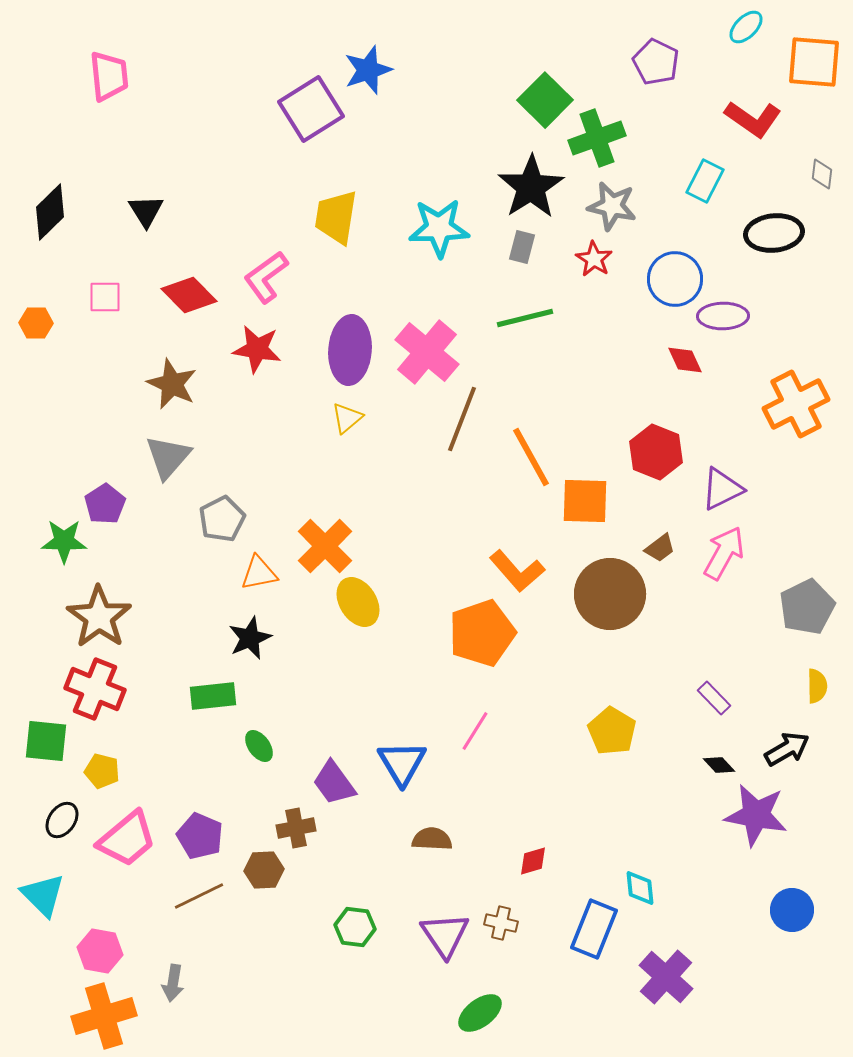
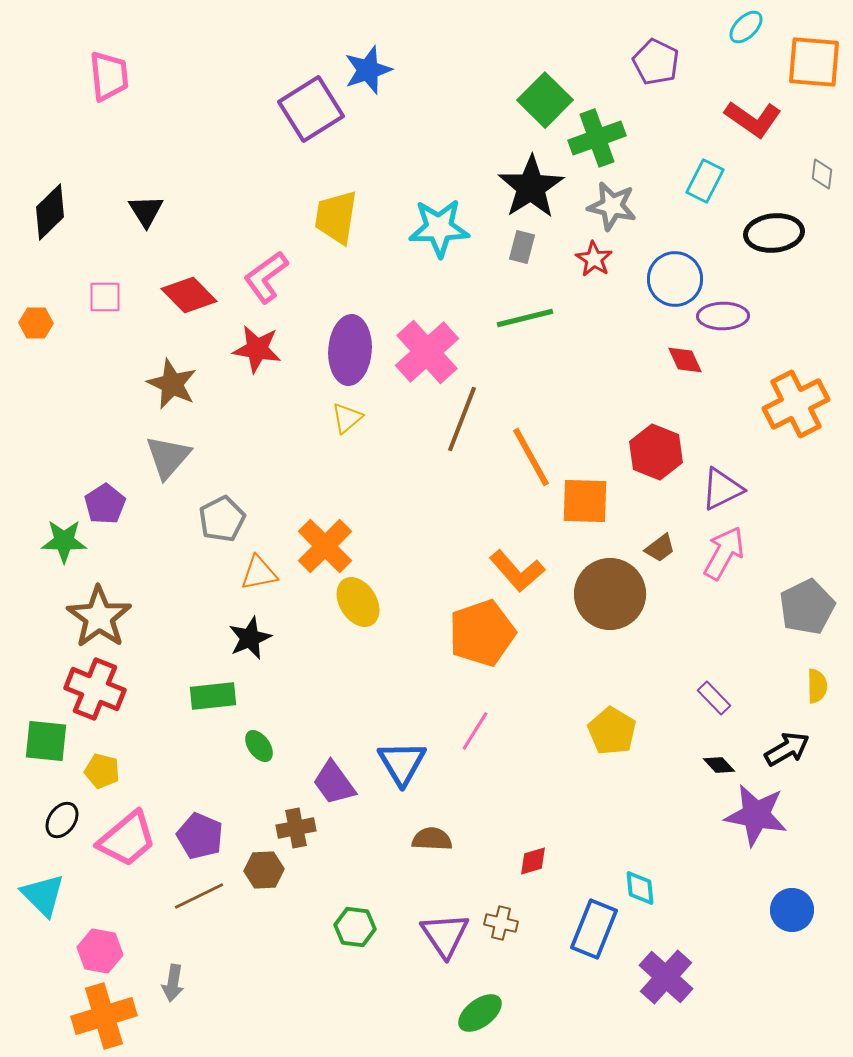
pink cross at (427, 352): rotated 8 degrees clockwise
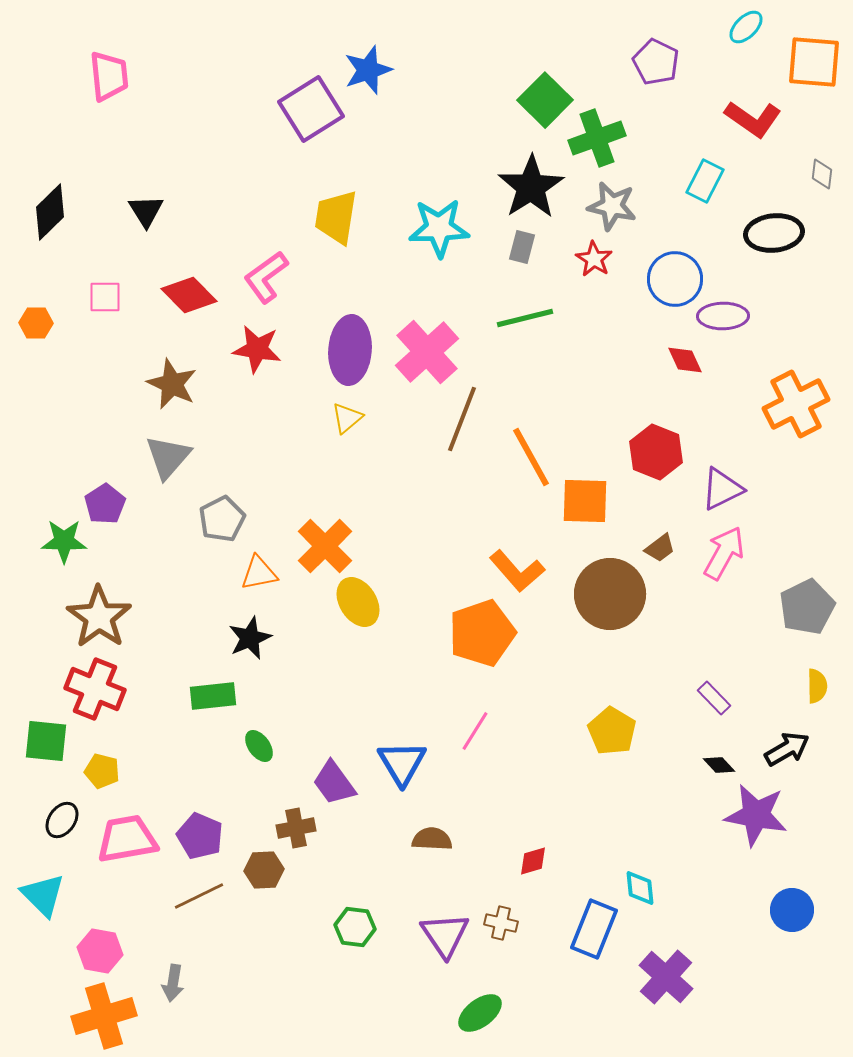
pink trapezoid at (127, 839): rotated 150 degrees counterclockwise
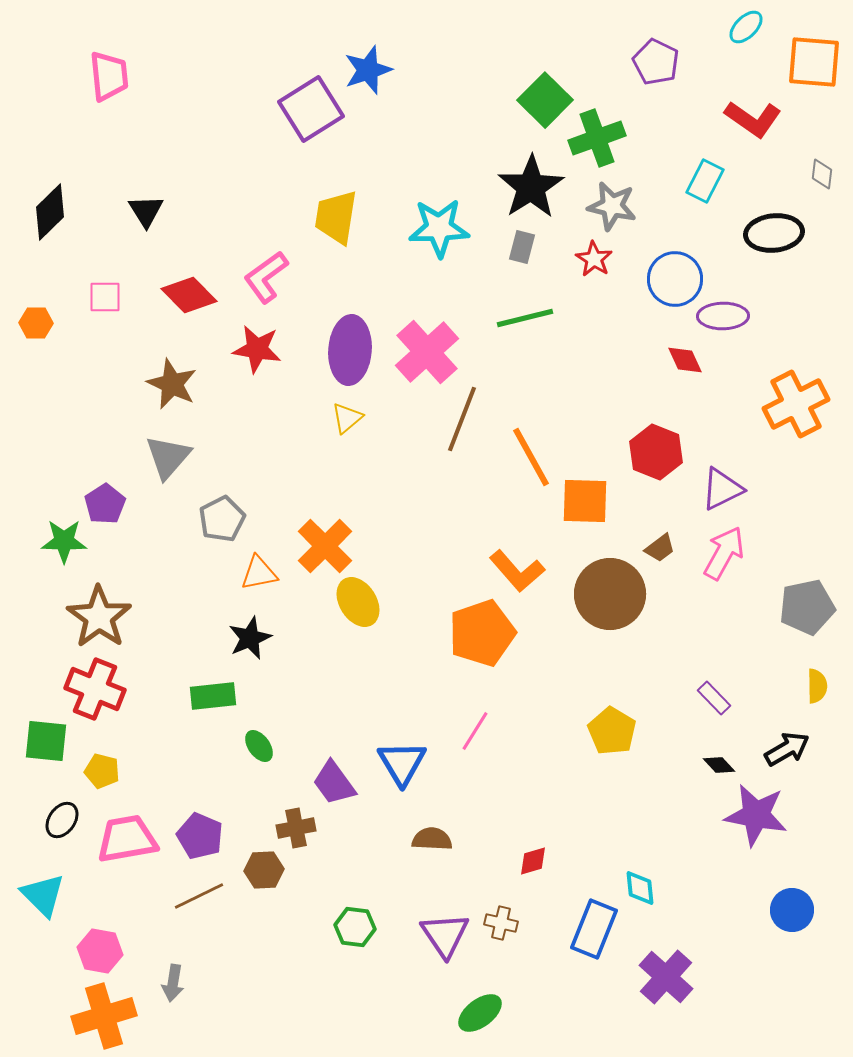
gray pentagon at (807, 607): rotated 14 degrees clockwise
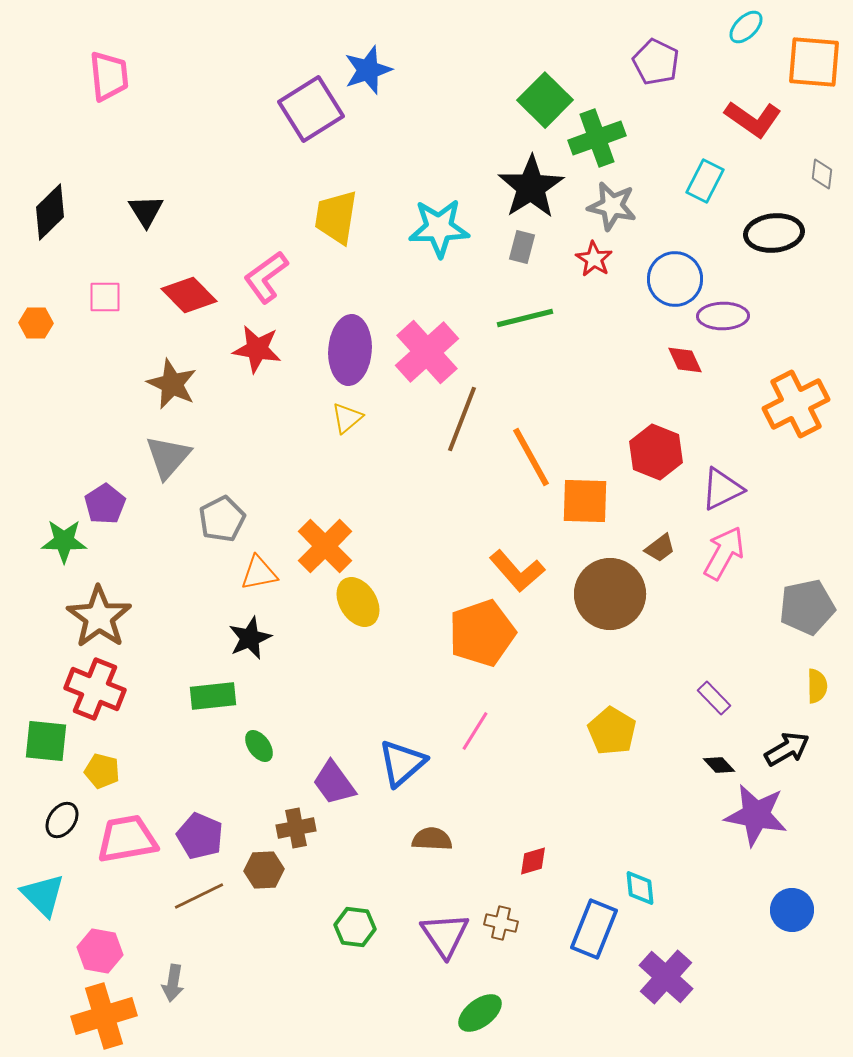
blue triangle at (402, 763): rotated 20 degrees clockwise
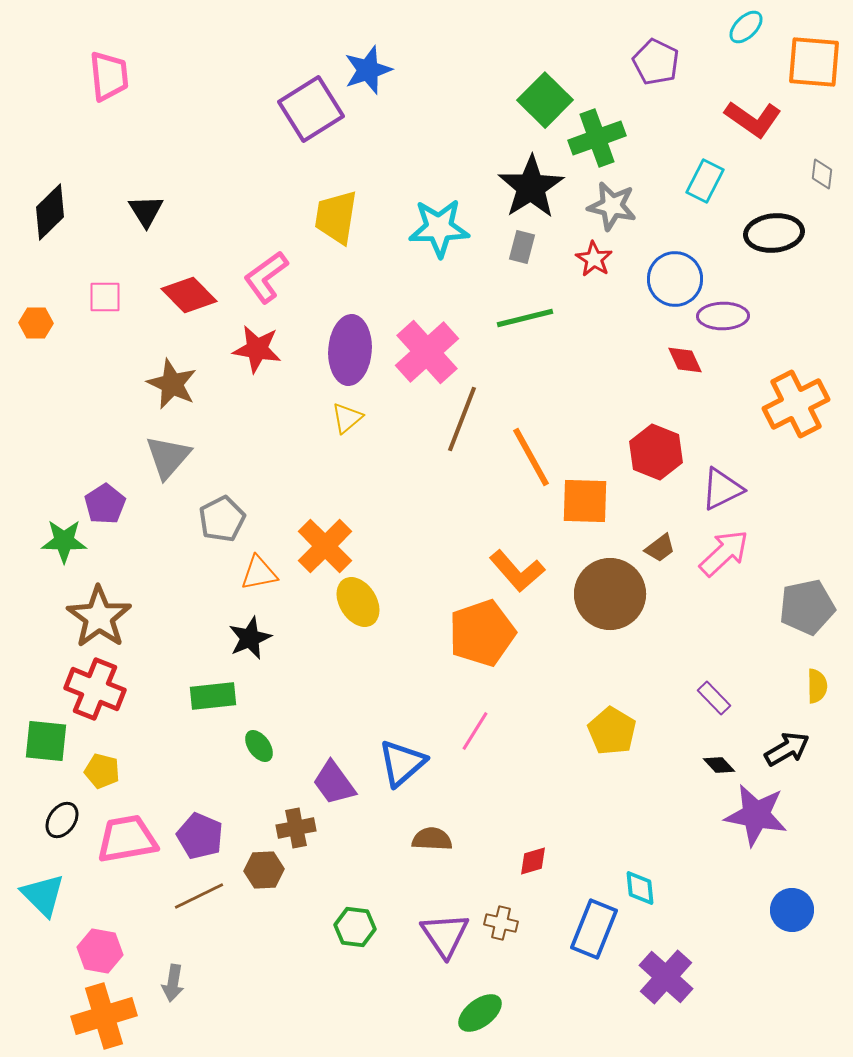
pink arrow at (724, 553): rotated 18 degrees clockwise
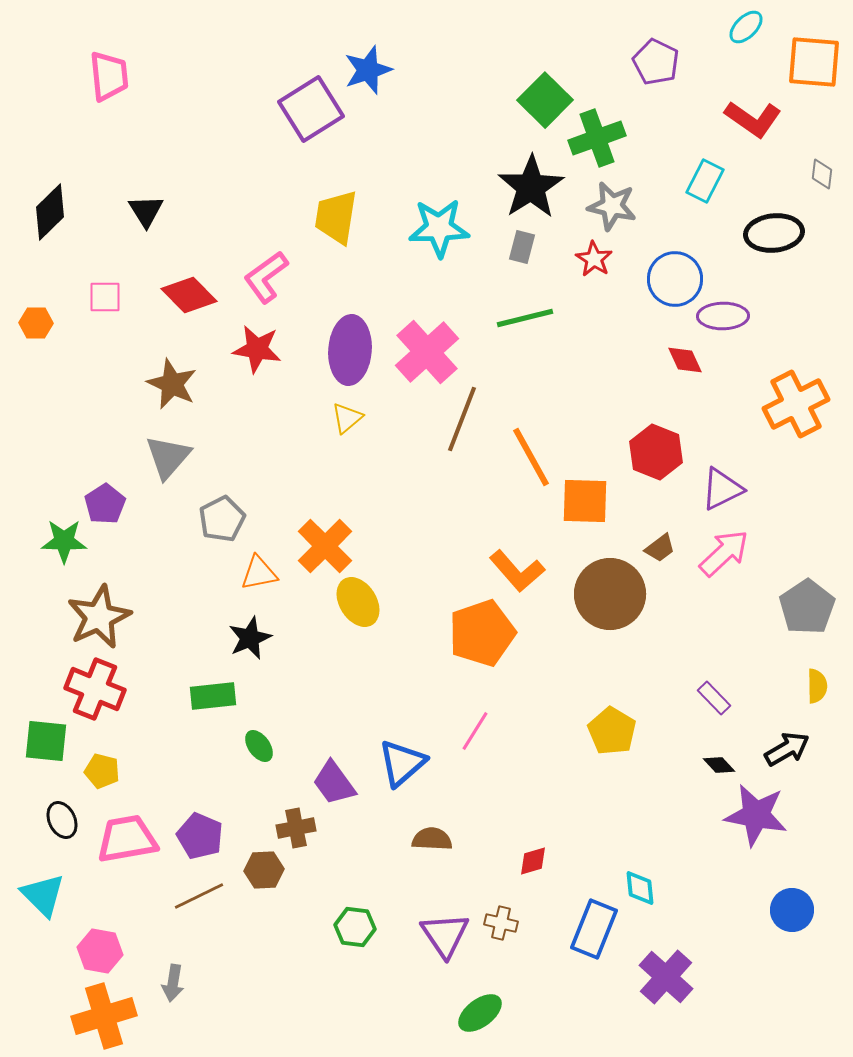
gray pentagon at (807, 607): rotated 22 degrees counterclockwise
brown star at (99, 617): rotated 12 degrees clockwise
black ellipse at (62, 820): rotated 60 degrees counterclockwise
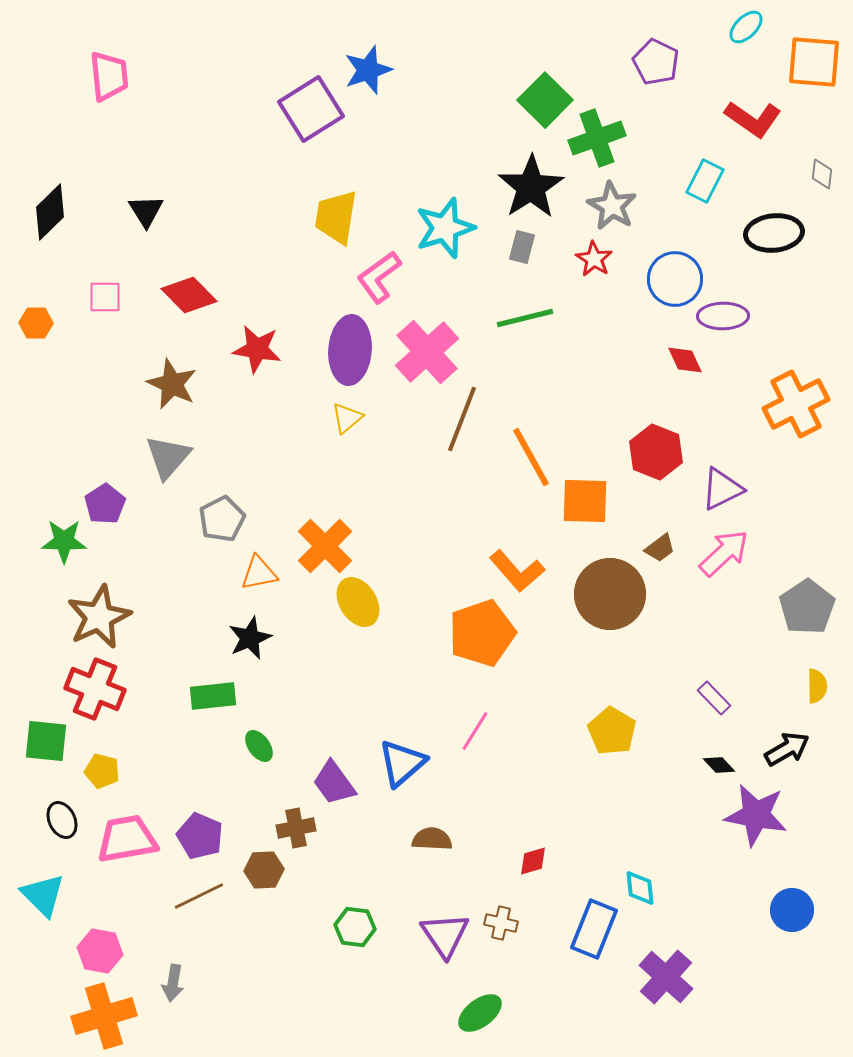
gray star at (612, 206): rotated 18 degrees clockwise
cyan star at (439, 228): moved 6 px right; rotated 16 degrees counterclockwise
pink L-shape at (266, 277): moved 113 px right
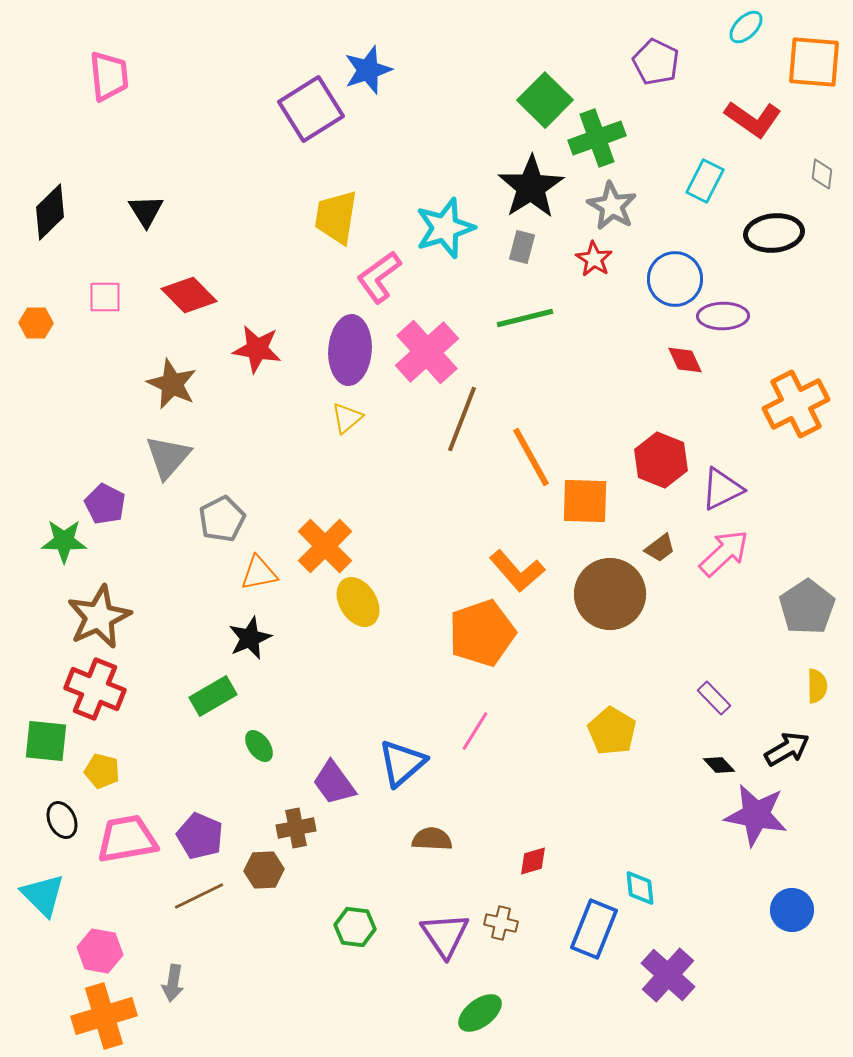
red hexagon at (656, 452): moved 5 px right, 8 px down
purple pentagon at (105, 504): rotated 12 degrees counterclockwise
green rectangle at (213, 696): rotated 24 degrees counterclockwise
purple cross at (666, 977): moved 2 px right, 2 px up
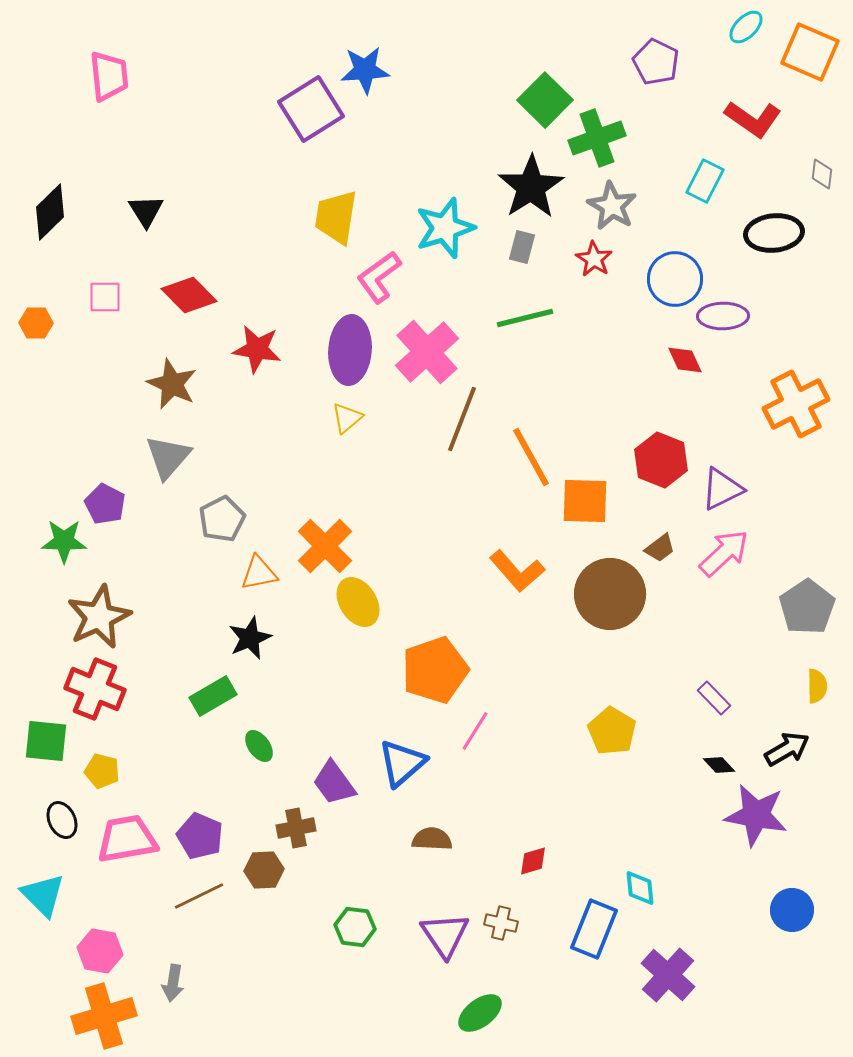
orange square at (814, 62): moved 4 px left, 10 px up; rotated 18 degrees clockwise
blue star at (368, 70): moved 3 px left; rotated 15 degrees clockwise
orange pentagon at (482, 633): moved 47 px left, 37 px down
